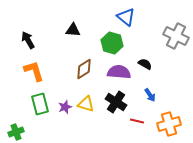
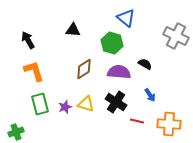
blue triangle: moved 1 px down
orange cross: rotated 20 degrees clockwise
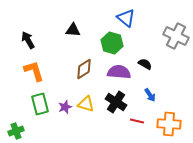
green cross: moved 1 px up
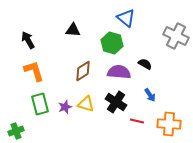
brown diamond: moved 1 px left, 2 px down
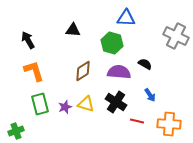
blue triangle: rotated 36 degrees counterclockwise
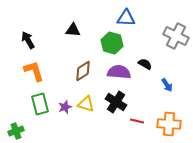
blue arrow: moved 17 px right, 10 px up
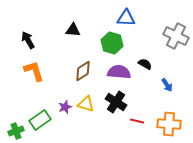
green rectangle: moved 16 px down; rotated 70 degrees clockwise
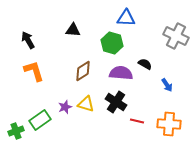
purple semicircle: moved 2 px right, 1 px down
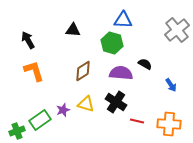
blue triangle: moved 3 px left, 2 px down
gray cross: moved 1 px right, 6 px up; rotated 25 degrees clockwise
blue arrow: moved 4 px right
purple star: moved 2 px left, 3 px down
green cross: moved 1 px right
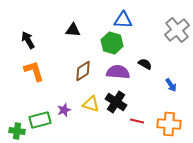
purple semicircle: moved 3 px left, 1 px up
yellow triangle: moved 5 px right
purple star: moved 1 px right
green rectangle: rotated 20 degrees clockwise
green cross: rotated 28 degrees clockwise
